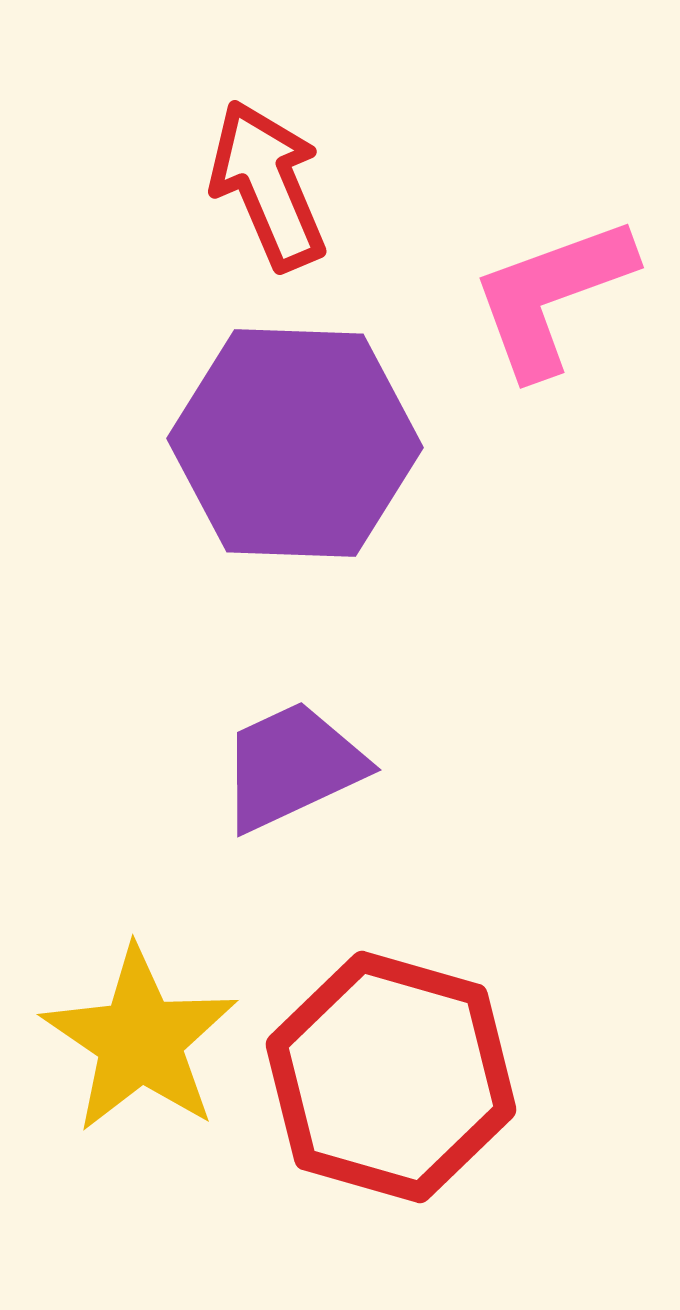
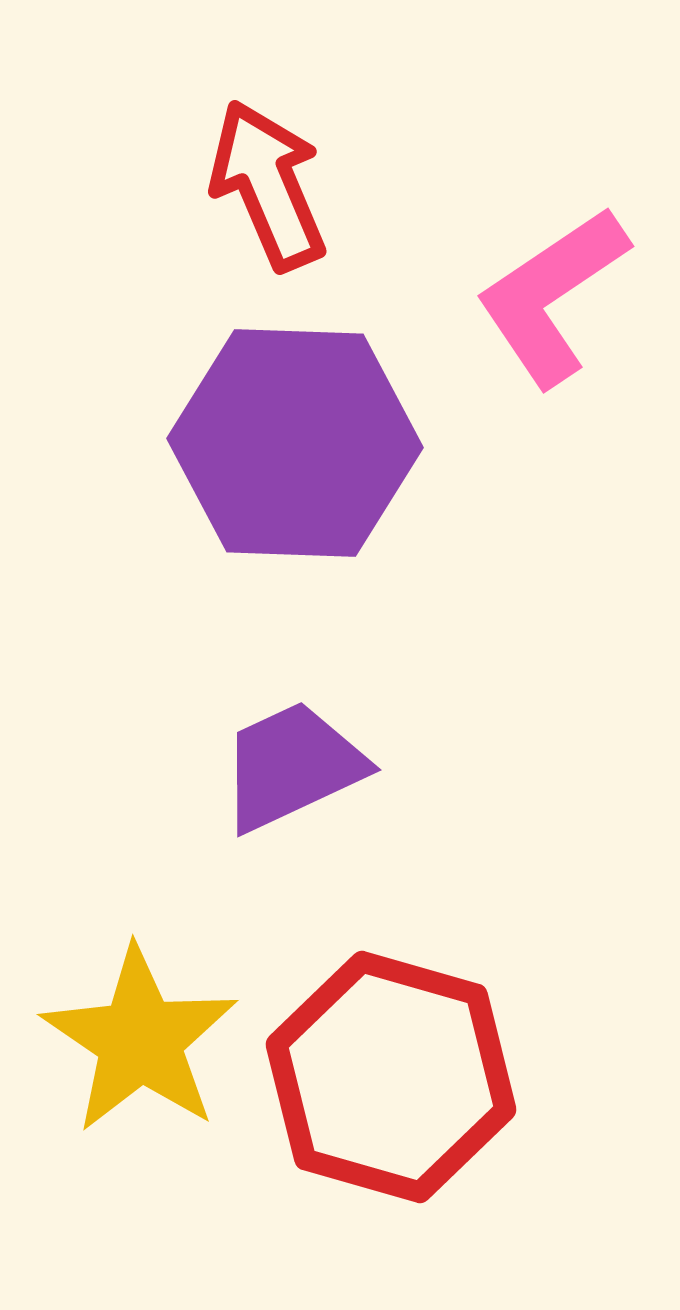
pink L-shape: rotated 14 degrees counterclockwise
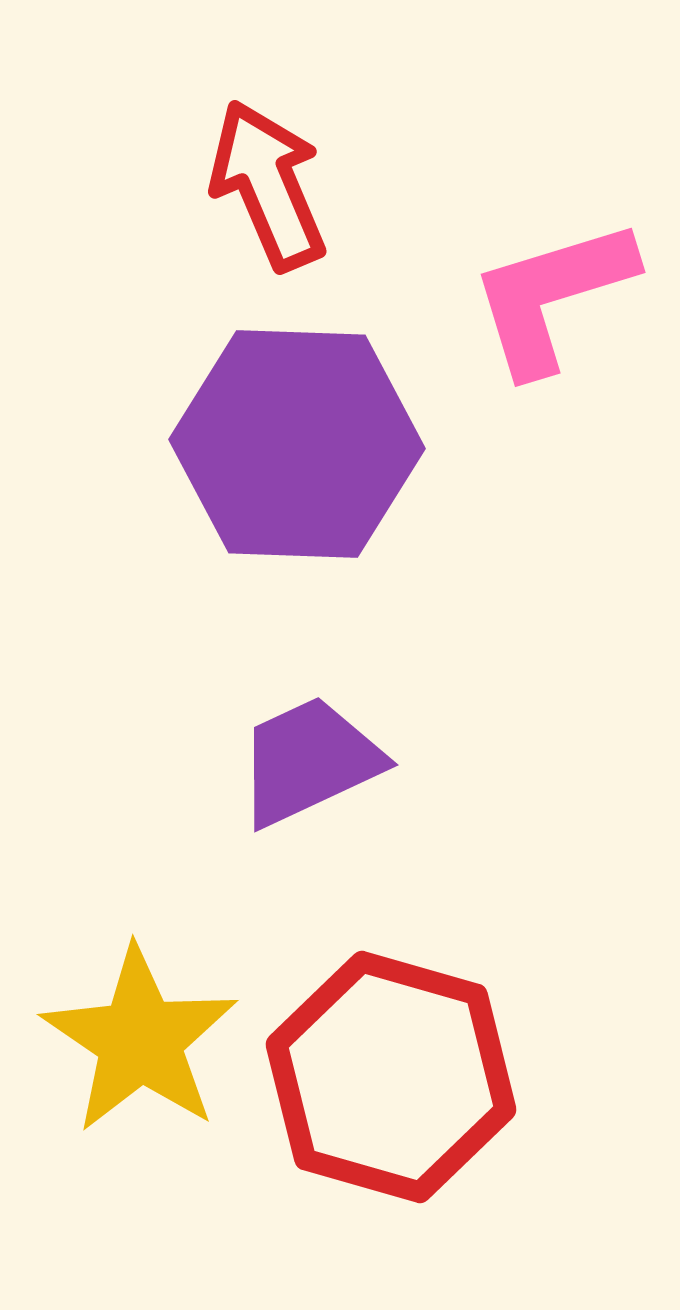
pink L-shape: rotated 17 degrees clockwise
purple hexagon: moved 2 px right, 1 px down
purple trapezoid: moved 17 px right, 5 px up
